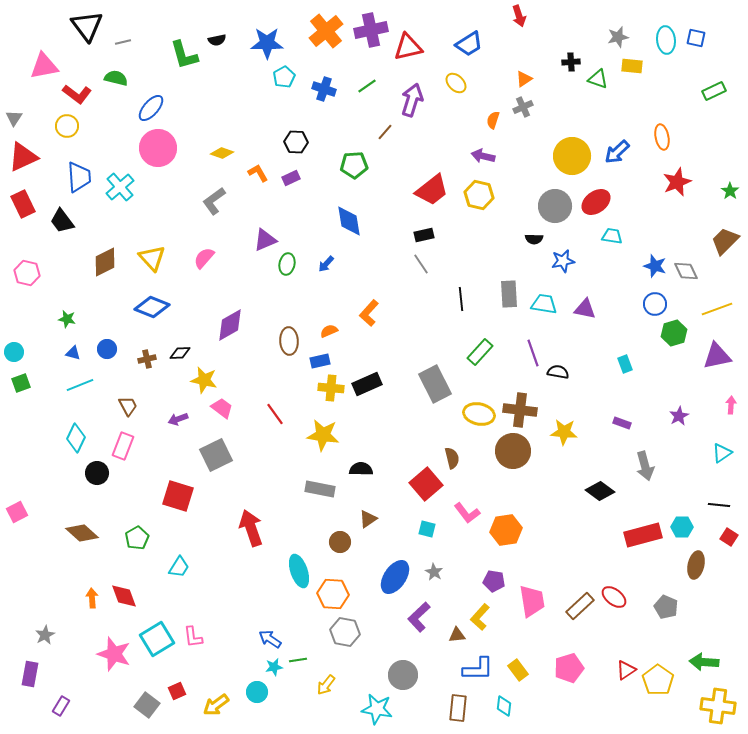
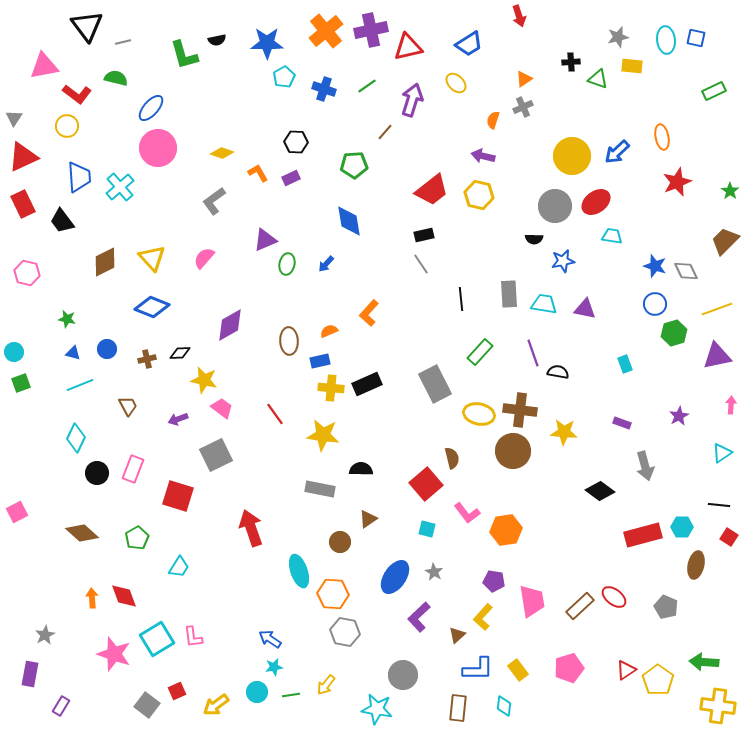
pink rectangle at (123, 446): moved 10 px right, 23 px down
yellow L-shape at (480, 617): moved 3 px right
brown triangle at (457, 635): rotated 36 degrees counterclockwise
green line at (298, 660): moved 7 px left, 35 px down
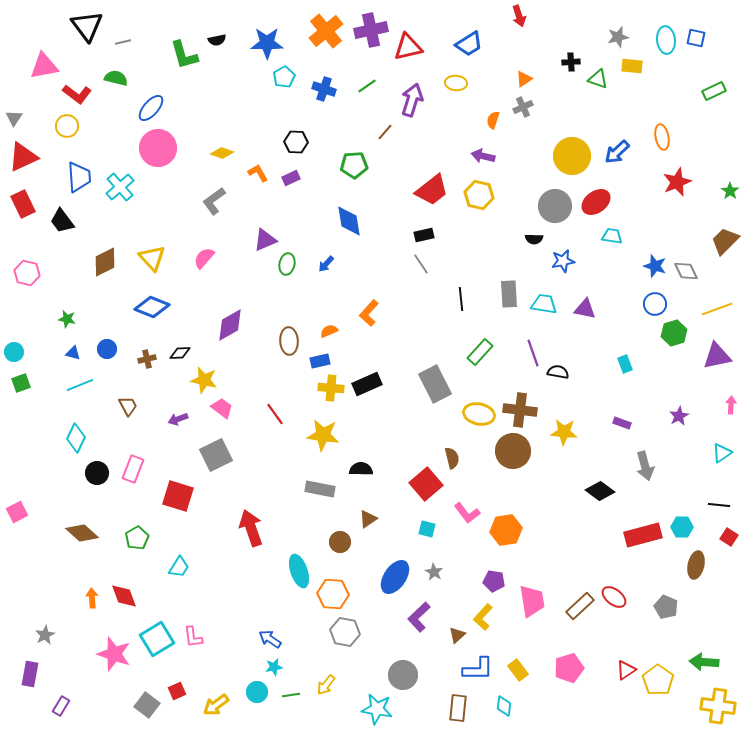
yellow ellipse at (456, 83): rotated 40 degrees counterclockwise
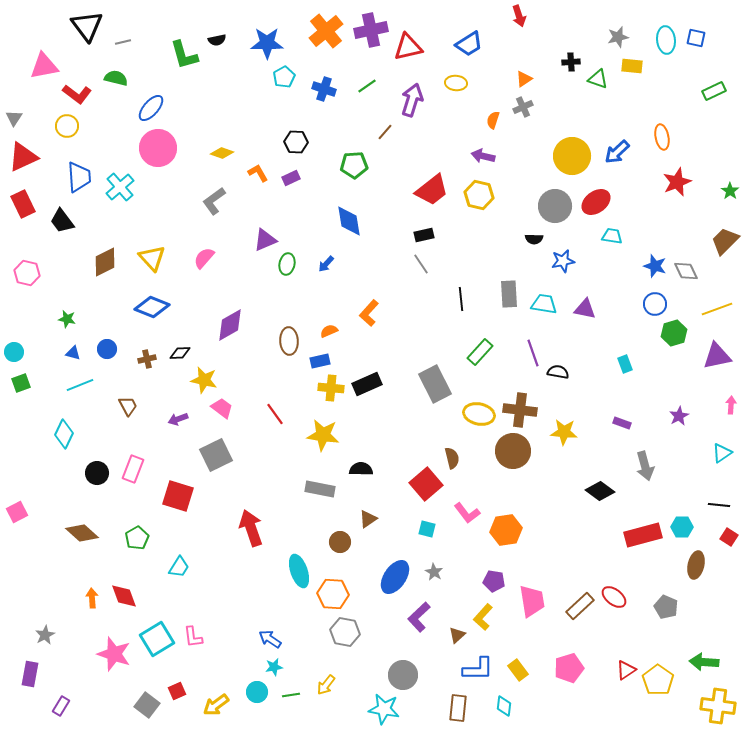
cyan diamond at (76, 438): moved 12 px left, 4 px up
cyan star at (377, 709): moved 7 px right
